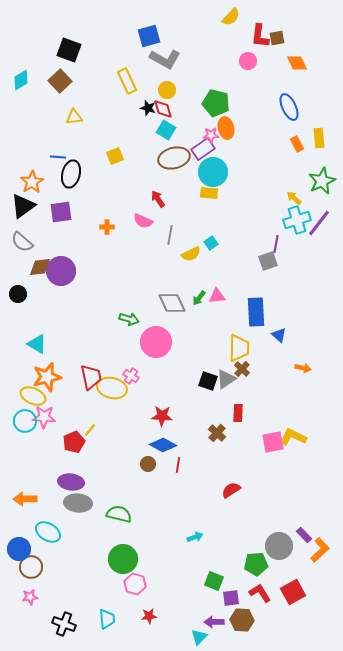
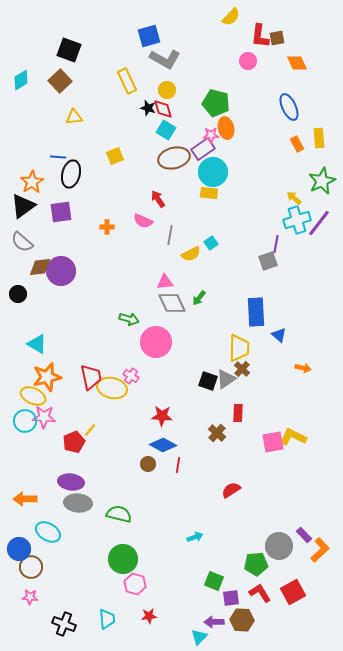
pink triangle at (217, 296): moved 52 px left, 14 px up
pink star at (30, 597): rotated 14 degrees clockwise
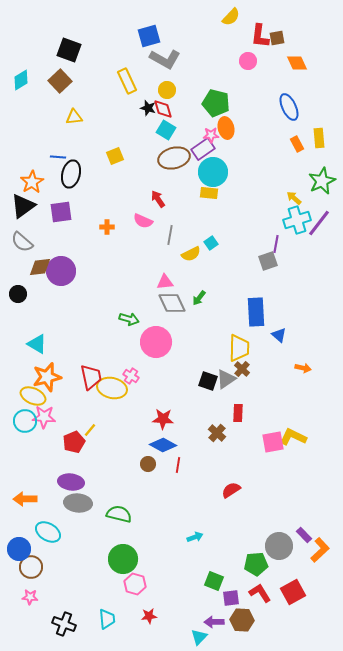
red star at (162, 416): moved 1 px right, 3 px down
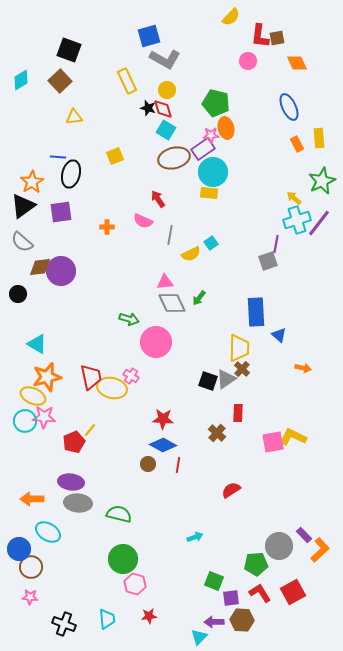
orange arrow at (25, 499): moved 7 px right
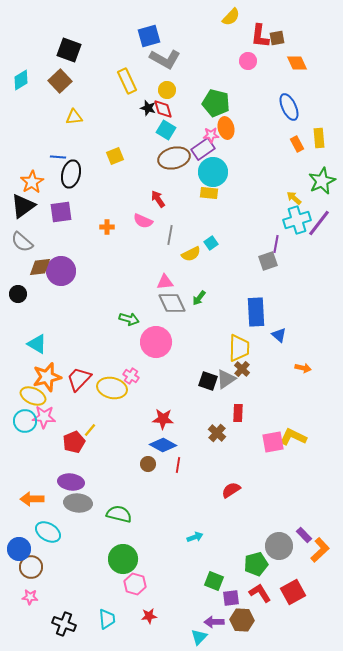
red trapezoid at (91, 377): moved 12 px left, 2 px down; rotated 124 degrees counterclockwise
green pentagon at (256, 564): rotated 10 degrees counterclockwise
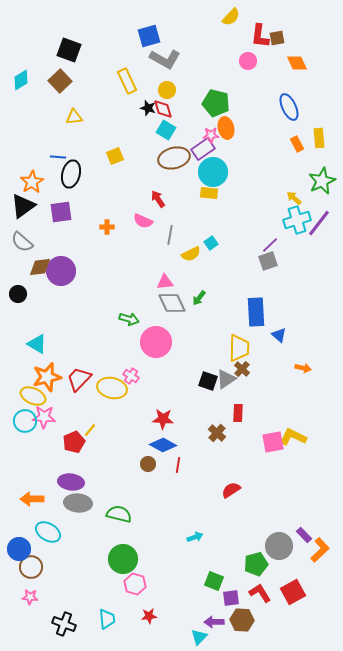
purple line at (276, 244): moved 6 px left, 1 px down; rotated 36 degrees clockwise
